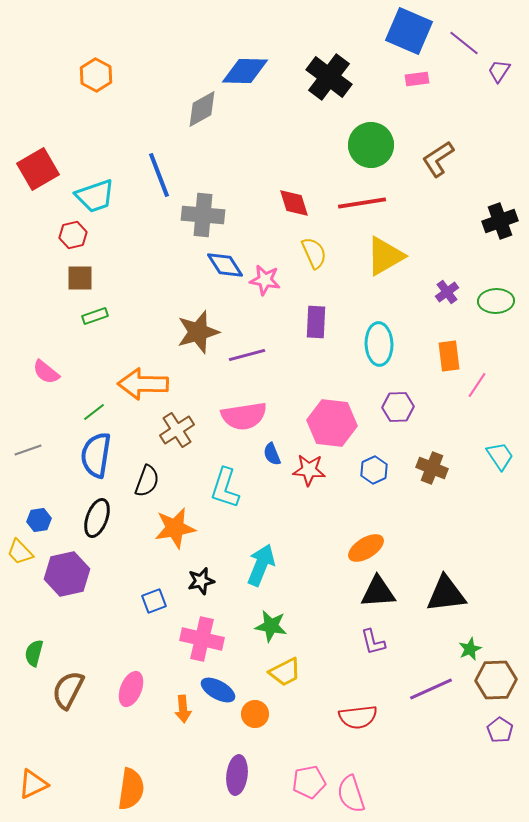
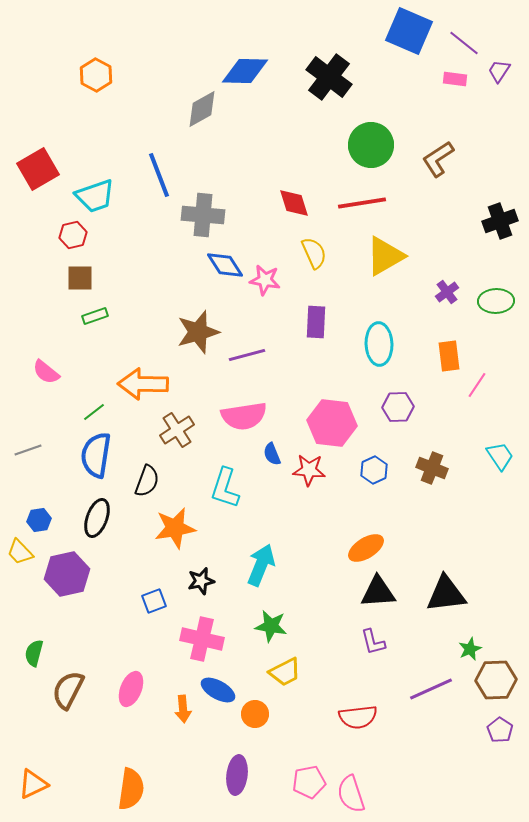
pink rectangle at (417, 79): moved 38 px right; rotated 15 degrees clockwise
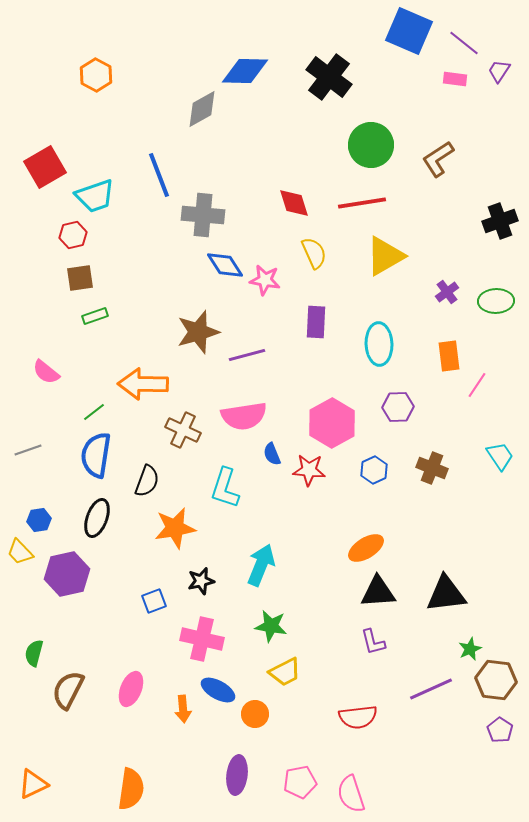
red square at (38, 169): moved 7 px right, 2 px up
brown square at (80, 278): rotated 8 degrees counterclockwise
pink hexagon at (332, 423): rotated 24 degrees clockwise
brown cross at (177, 430): moved 6 px right; rotated 32 degrees counterclockwise
brown hexagon at (496, 680): rotated 9 degrees clockwise
pink pentagon at (309, 782): moved 9 px left
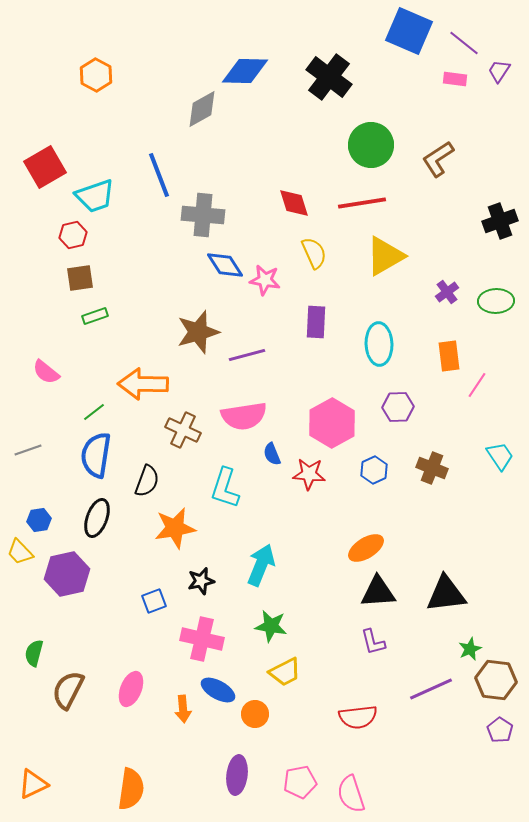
red star at (309, 470): moved 4 px down
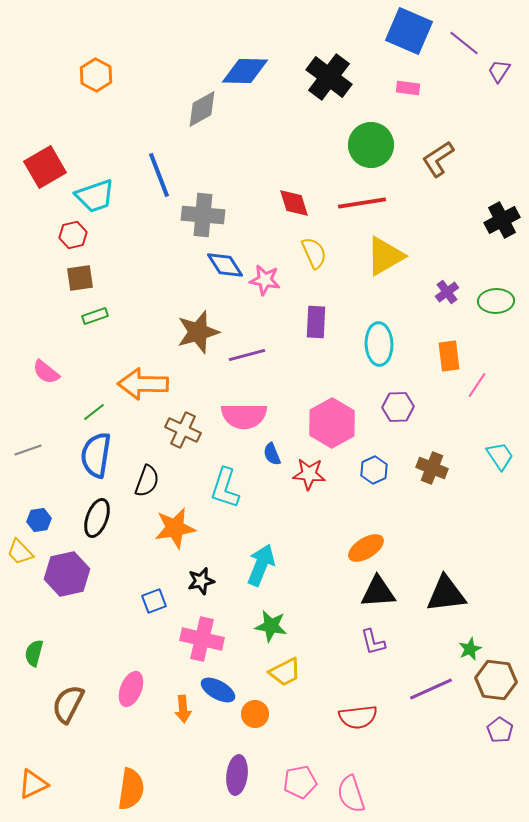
pink rectangle at (455, 79): moved 47 px left, 9 px down
black cross at (500, 221): moved 2 px right, 1 px up; rotated 8 degrees counterclockwise
pink semicircle at (244, 416): rotated 9 degrees clockwise
brown semicircle at (68, 690): moved 14 px down
